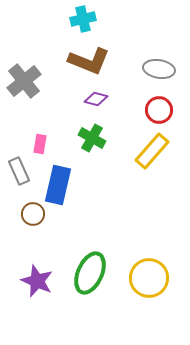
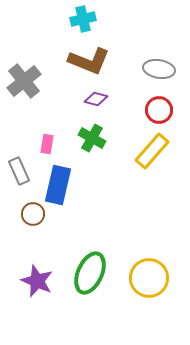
pink rectangle: moved 7 px right
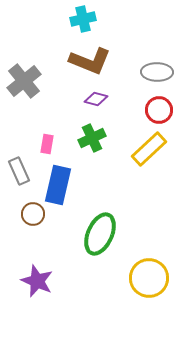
brown L-shape: moved 1 px right
gray ellipse: moved 2 px left, 3 px down; rotated 8 degrees counterclockwise
green cross: rotated 36 degrees clockwise
yellow rectangle: moved 3 px left, 2 px up; rotated 6 degrees clockwise
green ellipse: moved 10 px right, 39 px up
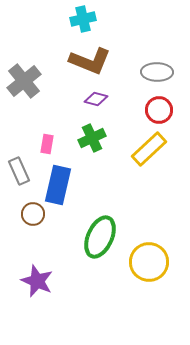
green ellipse: moved 3 px down
yellow circle: moved 16 px up
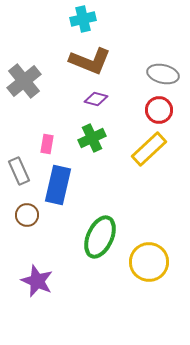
gray ellipse: moved 6 px right, 2 px down; rotated 12 degrees clockwise
brown circle: moved 6 px left, 1 px down
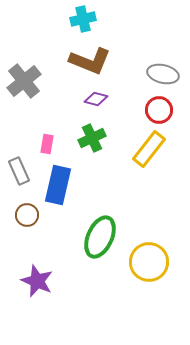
yellow rectangle: rotated 9 degrees counterclockwise
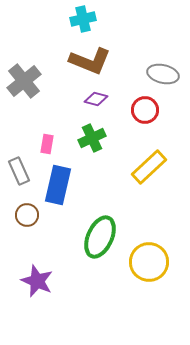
red circle: moved 14 px left
yellow rectangle: moved 18 px down; rotated 9 degrees clockwise
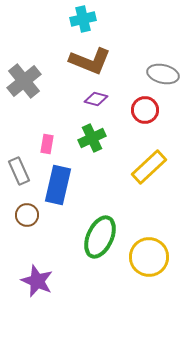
yellow circle: moved 5 px up
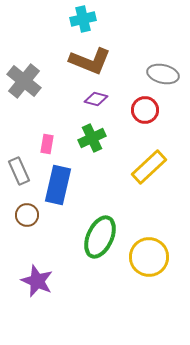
gray cross: rotated 12 degrees counterclockwise
